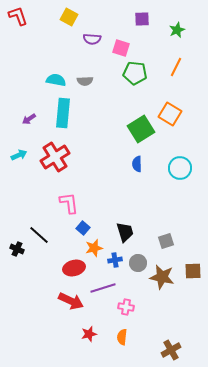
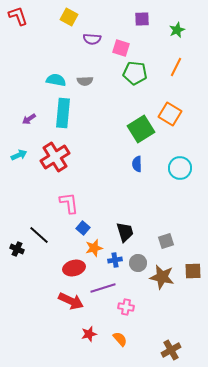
orange semicircle: moved 2 px left, 2 px down; rotated 133 degrees clockwise
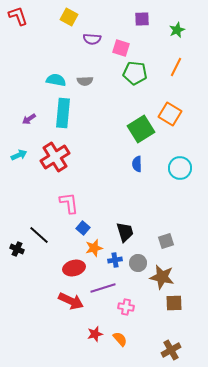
brown square: moved 19 px left, 32 px down
red star: moved 6 px right
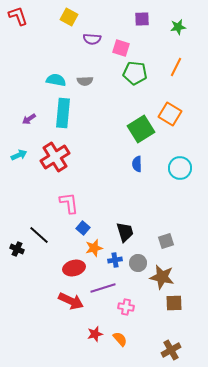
green star: moved 1 px right, 3 px up; rotated 14 degrees clockwise
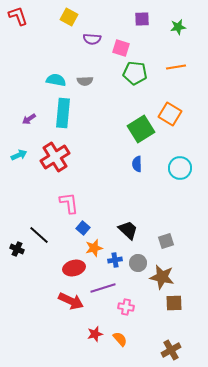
orange line: rotated 54 degrees clockwise
black trapezoid: moved 3 px right, 2 px up; rotated 30 degrees counterclockwise
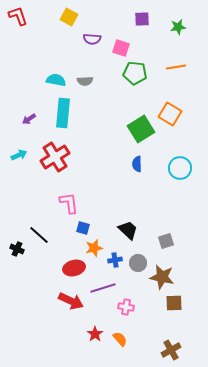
blue square: rotated 24 degrees counterclockwise
red star: rotated 21 degrees counterclockwise
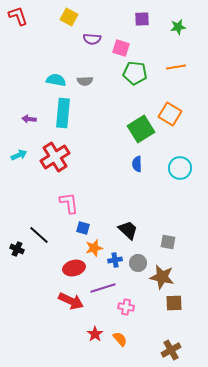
purple arrow: rotated 40 degrees clockwise
gray square: moved 2 px right, 1 px down; rotated 28 degrees clockwise
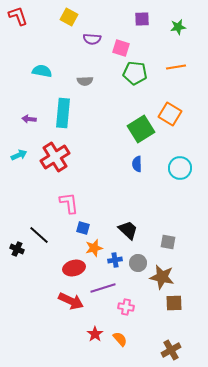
cyan semicircle: moved 14 px left, 9 px up
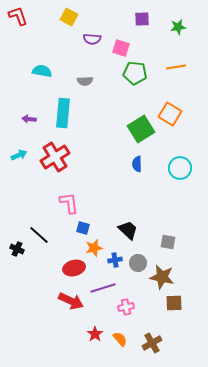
pink cross: rotated 21 degrees counterclockwise
brown cross: moved 19 px left, 7 px up
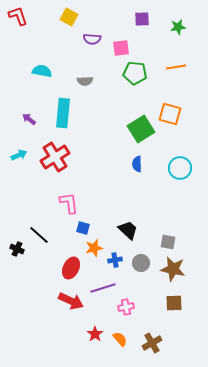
pink square: rotated 24 degrees counterclockwise
orange square: rotated 15 degrees counterclockwise
purple arrow: rotated 32 degrees clockwise
gray circle: moved 3 px right
red ellipse: moved 3 px left; rotated 50 degrees counterclockwise
brown star: moved 11 px right, 8 px up
